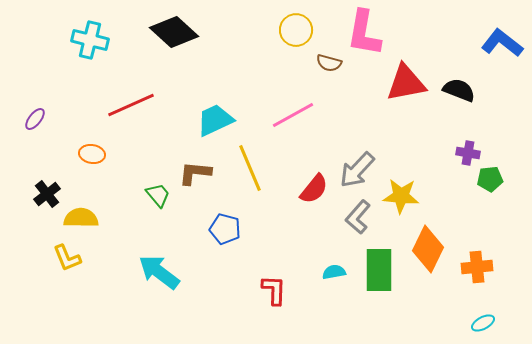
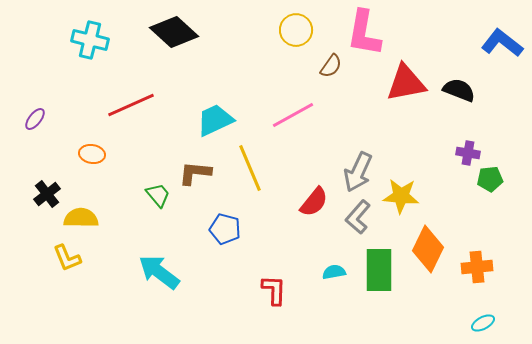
brown semicircle: moved 2 px right, 3 px down; rotated 70 degrees counterclockwise
gray arrow: moved 1 px right, 2 px down; rotated 18 degrees counterclockwise
red semicircle: moved 13 px down
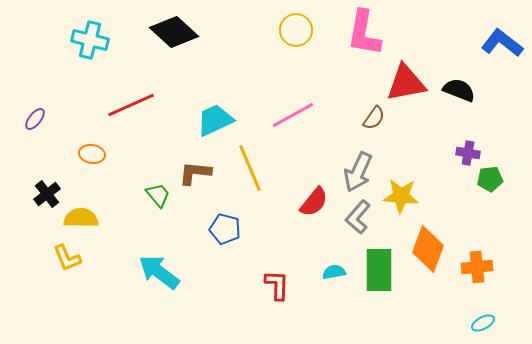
brown semicircle: moved 43 px right, 52 px down
orange diamond: rotated 6 degrees counterclockwise
red L-shape: moved 3 px right, 5 px up
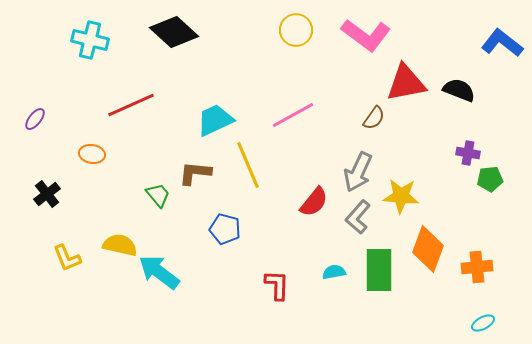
pink L-shape: moved 2 px right, 2 px down; rotated 63 degrees counterclockwise
yellow line: moved 2 px left, 3 px up
yellow semicircle: moved 39 px right, 27 px down; rotated 12 degrees clockwise
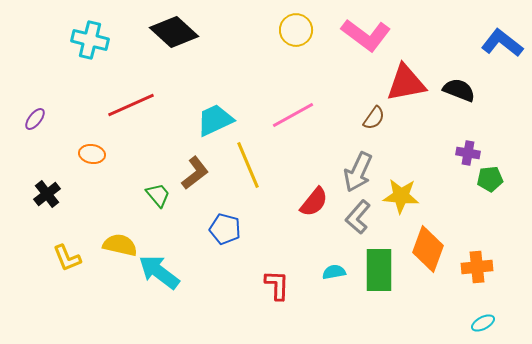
brown L-shape: rotated 136 degrees clockwise
